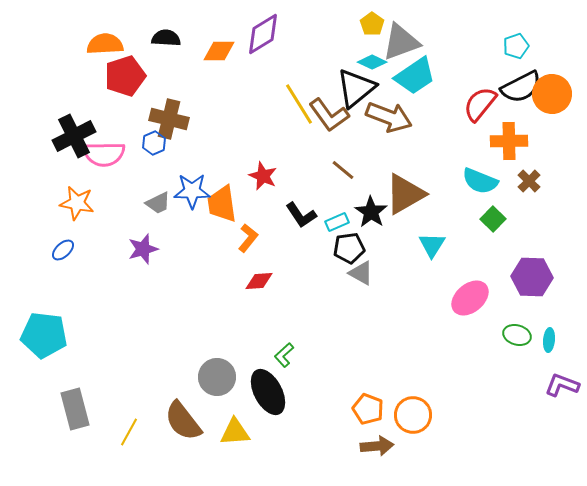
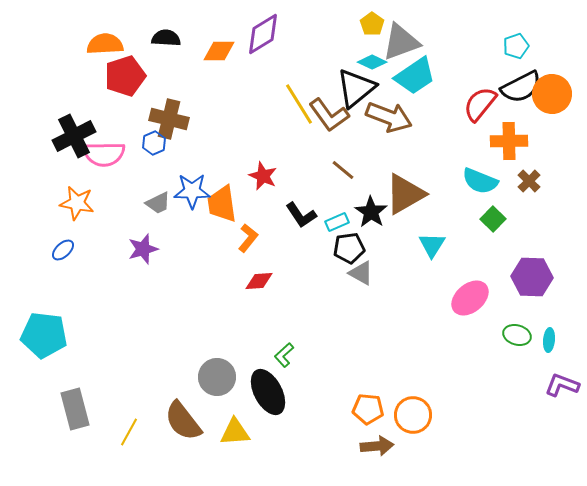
orange pentagon at (368, 409): rotated 16 degrees counterclockwise
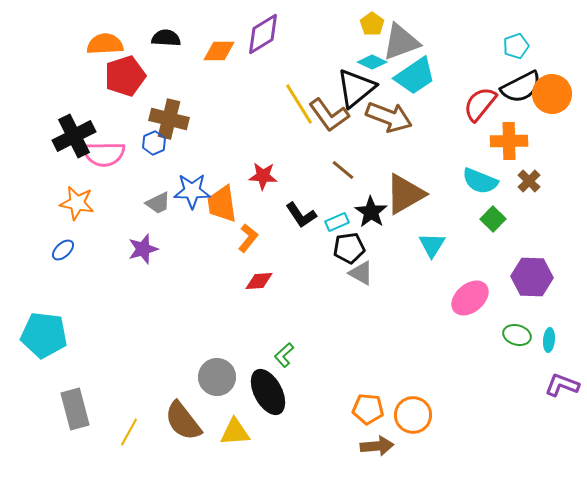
red star at (263, 176): rotated 20 degrees counterclockwise
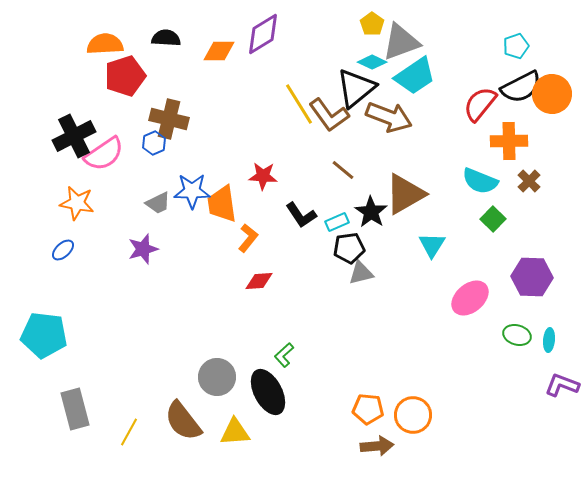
pink semicircle at (104, 154): rotated 33 degrees counterclockwise
gray triangle at (361, 273): rotated 44 degrees counterclockwise
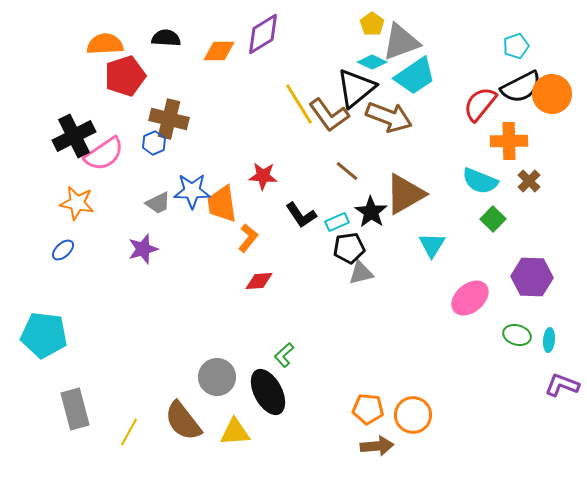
brown line at (343, 170): moved 4 px right, 1 px down
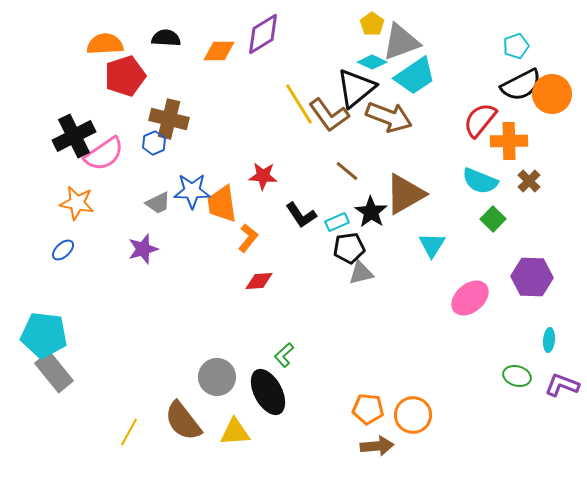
black semicircle at (521, 87): moved 2 px up
red semicircle at (480, 104): moved 16 px down
green ellipse at (517, 335): moved 41 px down
gray rectangle at (75, 409): moved 21 px left, 37 px up; rotated 24 degrees counterclockwise
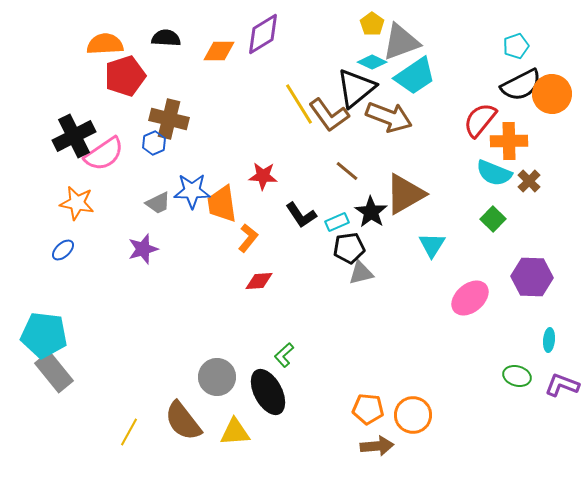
cyan semicircle at (480, 181): moved 14 px right, 8 px up
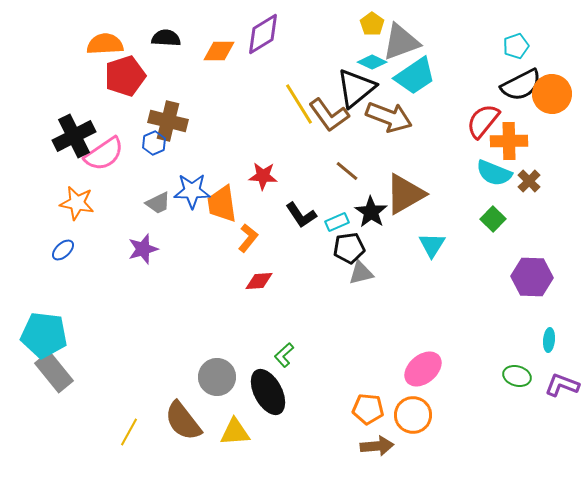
brown cross at (169, 119): moved 1 px left, 2 px down
red semicircle at (480, 120): moved 3 px right, 1 px down
pink ellipse at (470, 298): moved 47 px left, 71 px down
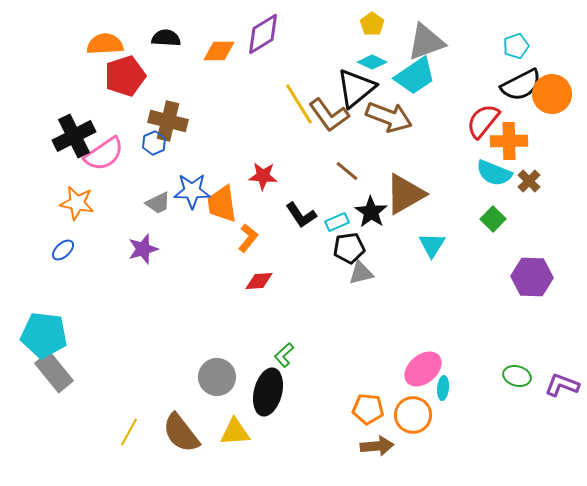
gray triangle at (401, 42): moved 25 px right
cyan ellipse at (549, 340): moved 106 px left, 48 px down
black ellipse at (268, 392): rotated 42 degrees clockwise
brown semicircle at (183, 421): moved 2 px left, 12 px down
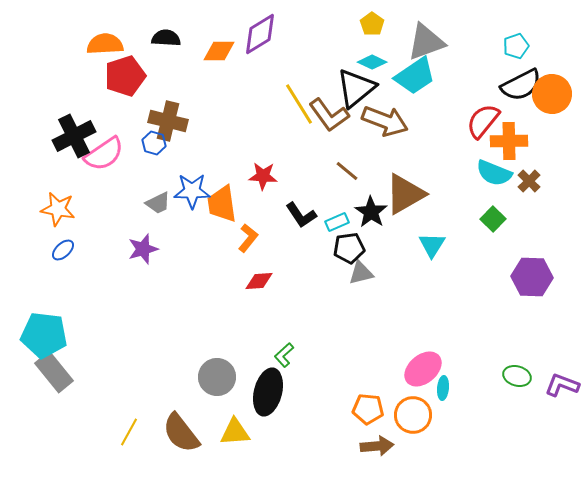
purple diamond at (263, 34): moved 3 px left
brown arrow at (389, 117): moved 4 px left, 4 px down
blue hexagon at (154, 143): rotated 20 degrees counterclockwise
orange star at (77, 203): moved 19 px left, 6 px down
